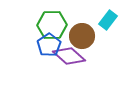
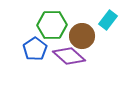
blue pentagon: moved 14 px left, 4 px down
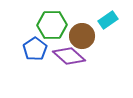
cyan rectangle: rotated 18 degrees clockwise
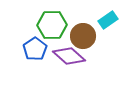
brown circle: moved 1 px right
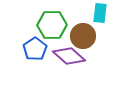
cyan rectangle: moved 8 px left, 7 px up; rotated 48 degrees counterclockwise
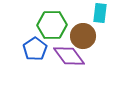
purple diamond: rotated 12 degrees clockwise
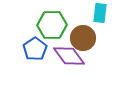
brown circle: moved 2 px down
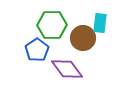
cyan rectangle: moved 10 px down
blue pentagon: moved 2 px right, 1 px down
purple diamond: moved 2 px left, 13 px down
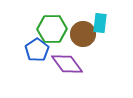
green hexagon: moved 4 px down
brown circle: moved 4 px up
purple diamond: moved 5 px up
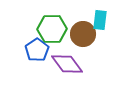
cyan rectangle: moved 3 px up
